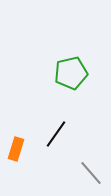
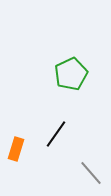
green pentagon: moved 1 px down; rotated 12 degrees counterclockwise
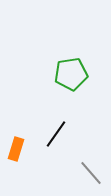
green pentagon: rotated 16 degrees clockwise
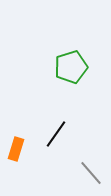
green pentagon: moved 7 px up; rotated 8 degrees counterclockwise
